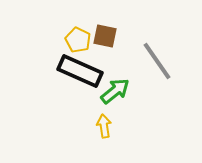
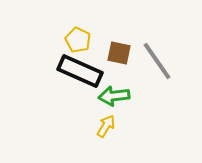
brown square: moved 14 px right, 17 px down
green arrow: moved 1 px left, 5 px down; rotated 148 degrees counterclockwise
yellow arrow: moved 2 px right; rotated 40 degrees clockwise
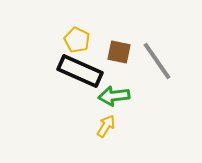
yellow pentagon: moved 1 px left
brown square: moved 1 px up
